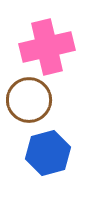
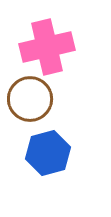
brown circle: moved 1 px right, 1 px up
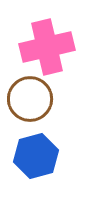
blue hexagon: moved 12 px left, 3 px down
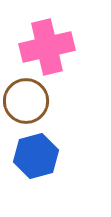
brown circle: moved 4 px left, 2 px down
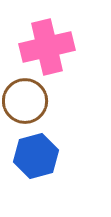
brown circle: moved 1 px left
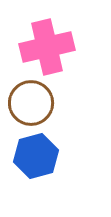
brown circle: moved 6 px right, 2 px down
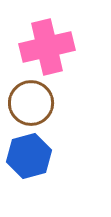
blue hexagon: moved 7 px left
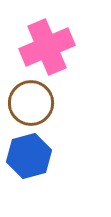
pink cross: rotated 10 degrees counterclockwise
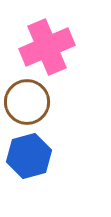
brown circle: moved 4 px left, 1 px up
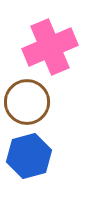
pink cross: moved 3 px right
